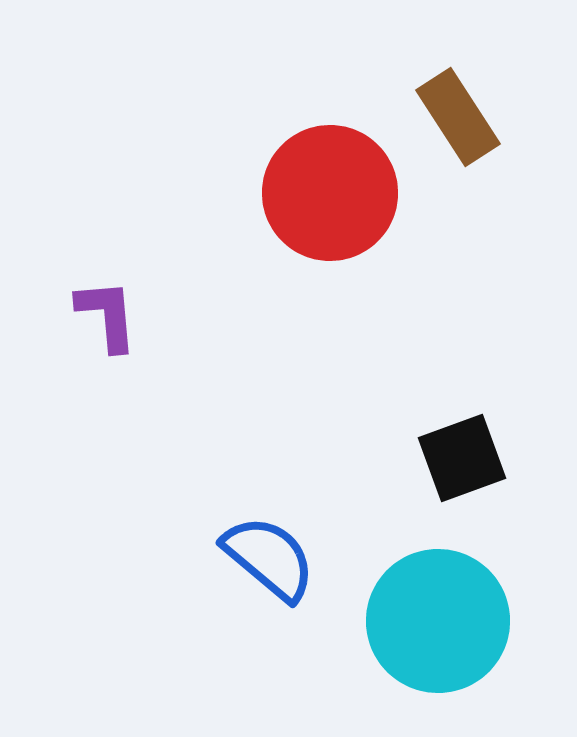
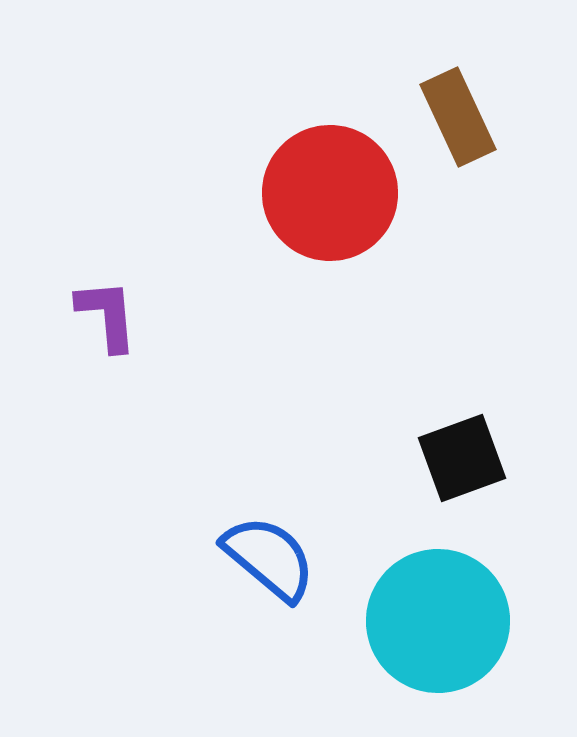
brown rectangle: rotated 8 degrees clockwise
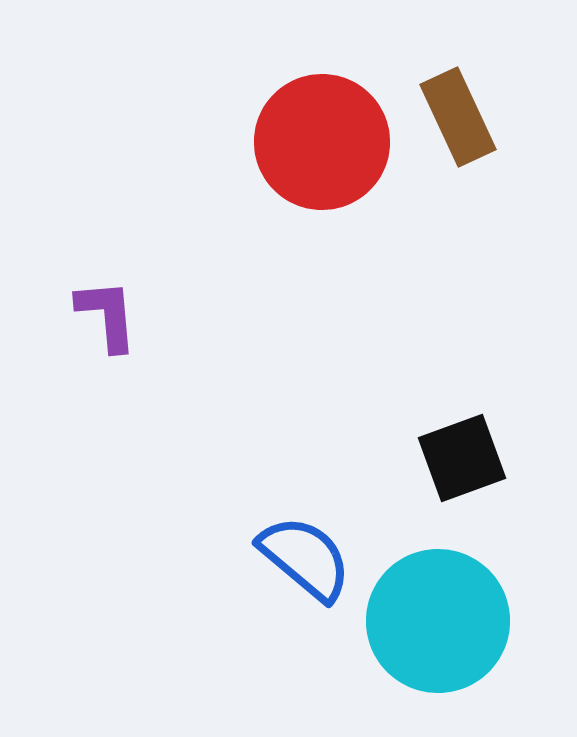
red circle: moved 8 px left, 51 px up
blue semicircle: moved 36 px right
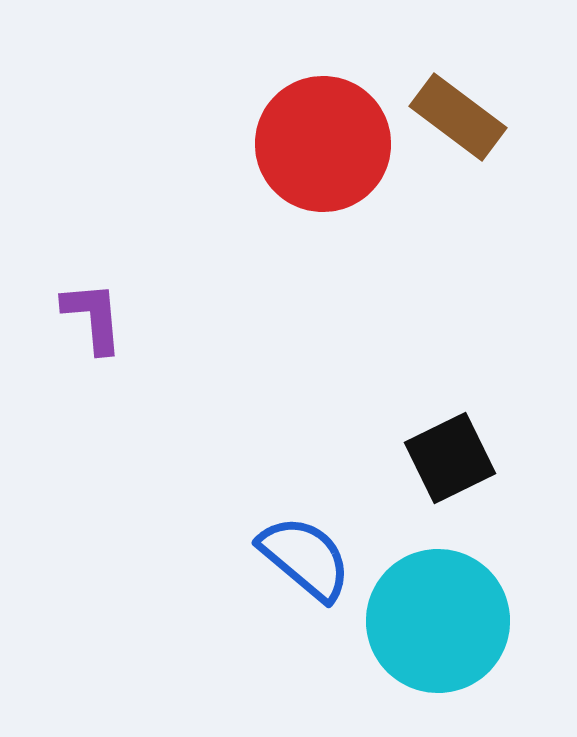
brown rectangle: rotated 28 degrees counterclockwise
red circle: moved 1 px right, 2 px down
purple L-shape: moved 14 px left, 2 px down
black square: moved 12 px left; rotated 6 degrees counterclockwise
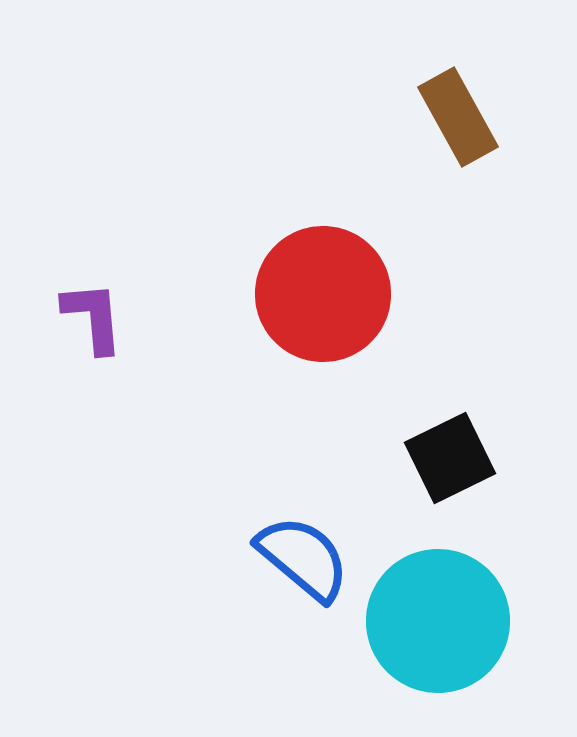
brown rectangle: rotated 24 degrees clockwise
red circle: moved 150 px down
blue semicircle: moved 2 px left
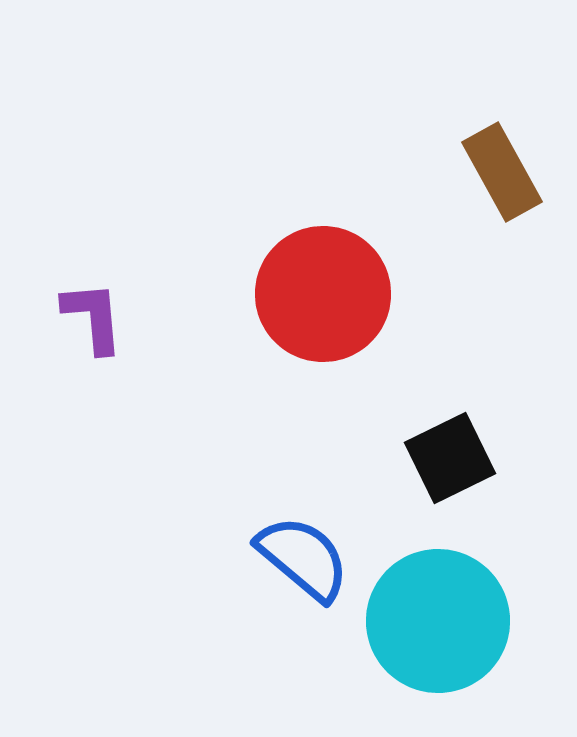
brown rectangle: moved 44 px right, 55 px down
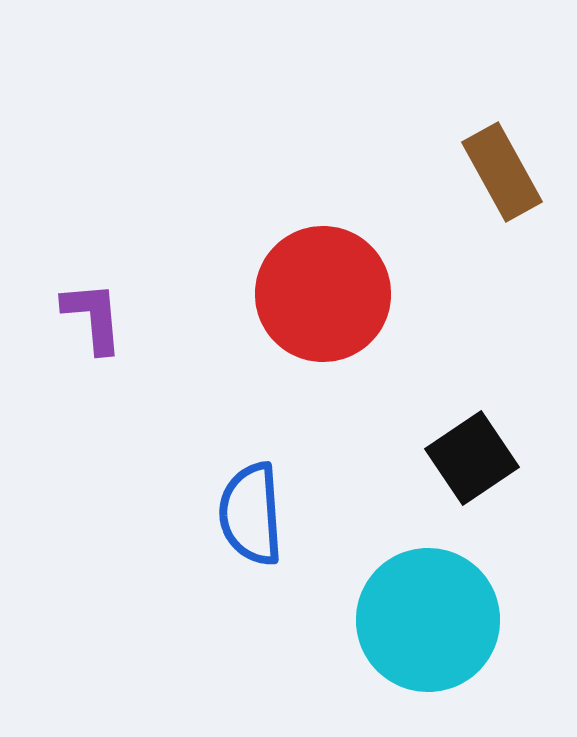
black square: moved 22 px right; rotated 8 degrees counterclockwise
blue semicircle: moved 52 px left, 44 px up; rotated 134 degrees counterclockwise
cyan circle: moved 10 px left, 1 px up
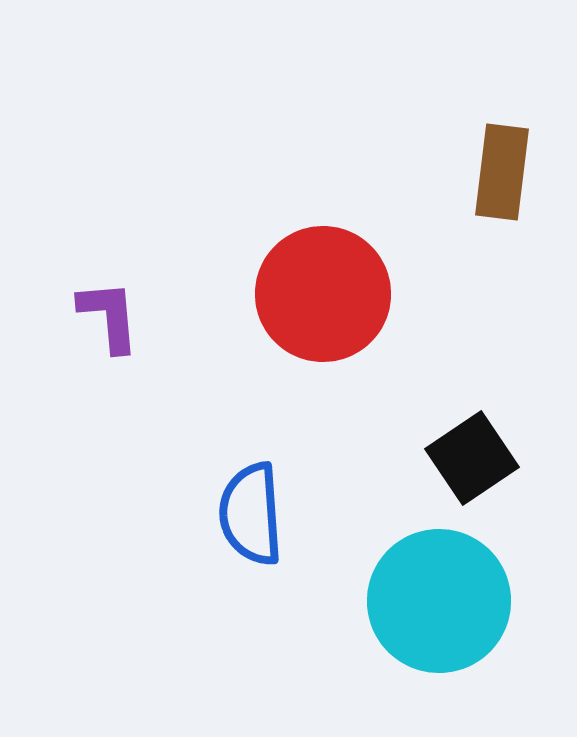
brown rectangle: rotated 36 degrees clockwise
purple L-shape: moved 16 px right, 1 px up
cyan circle: moved 11 px right, 19 px up
